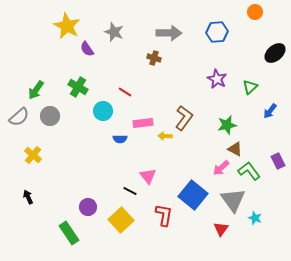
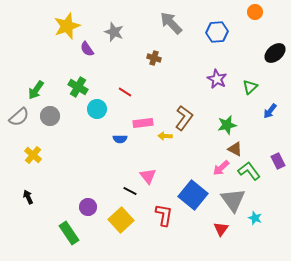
yellow star: rotated 24 degrees clockwise
gray arrow: moved 2 px right, 10 px up; rotated 135 degrees counterclockwise
cyan circle: moved 6 px left, 2 px up
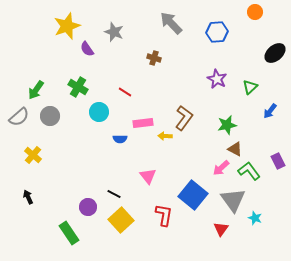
cyan circle: moved 2 px right, 3 px down
black line: moved 16 px left, 3 px down
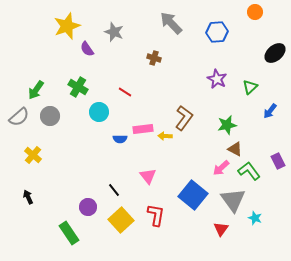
pink rectangle: moved 6 px down
black line: moved 4 px up; rotated 24 degrees clockwise
red L-shape: moved 8 px left
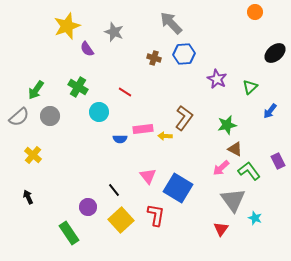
blue hexagon: moved 33 px left, 22 px down
blue square: moved 15 px left, 7 px up; rotated 8 degrees counterclockwise
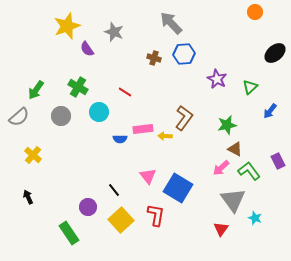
gray circle: moved 11 px right
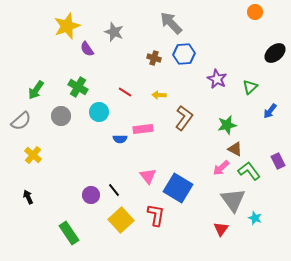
gray semicircle: moved 2 px right, 4 px down
yellow arrow: moved 6 px left, 41 px up
purple circle: moved 3 px right, 12 px up
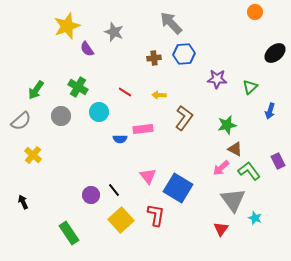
brown cross: rotated 24 degrees counterclockwise
purple star: rotated 24 degrees counterclockwise
blue arrow: rotated 21 degrees counterclockwise
black arrow: moved 5 px left, 5 px down
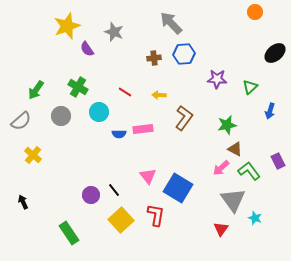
blue semicircle: moved 1 px left, 5 px up
